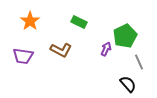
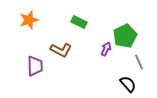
orange star: moved 1 px left, 1 px up; rotated 18 degrees clockwise
purple trapezoid: moved 12 px right, 10 px down; rotated 100 degrees counterclockwise
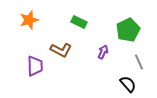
green pentagon: moved 3 px right, 6 px up
purple arrow: moved 3 px left, 3 px down
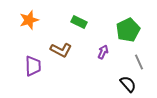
purple trapezoid: moved 2 px left
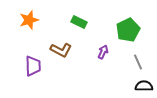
gray line: moved 1 px left
black semicircle: moved 16 px right, 2 px down; rotated 48 degrees counterclockwise
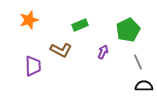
green rectangle: moved 1 px right, 3 px down; rotated 49 degrees counterclockwise
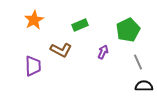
orange star: moved 5 px right; rotated 12 degrees counterclockwise
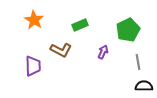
orange star: rotated 12 degrees counterclockwise
gray line: rotated 14 degrees clockwise
